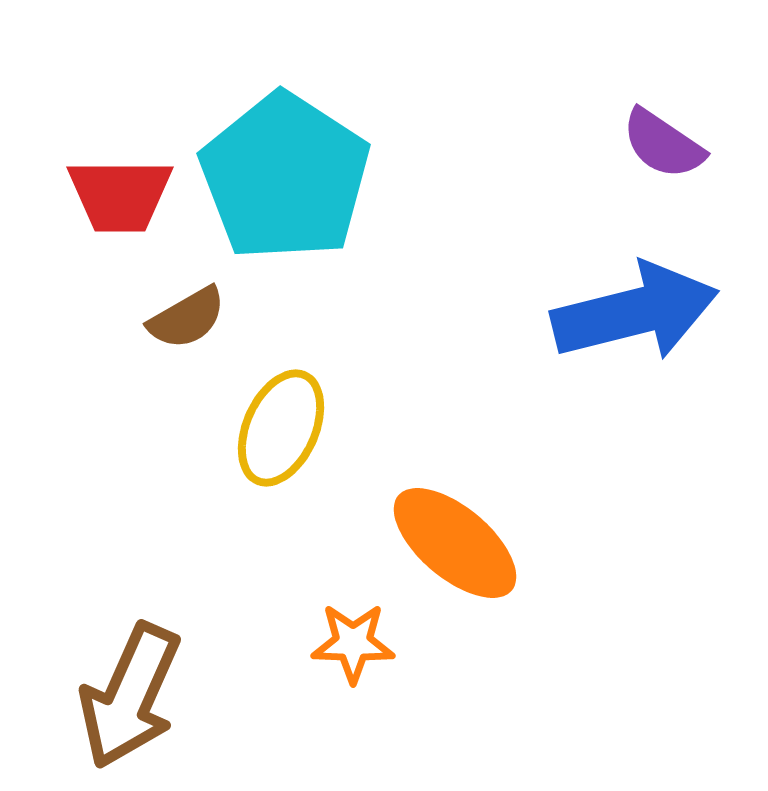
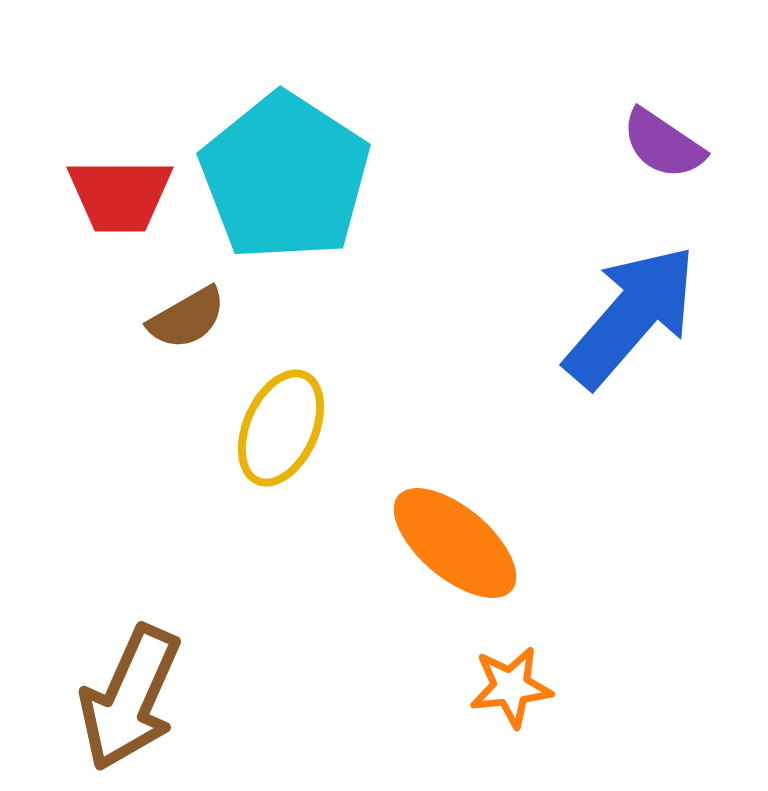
blue arrow: moved 4 px left, 4 px down; rotated 35 degrees counterclockwise
orange star: moved 158 px right, 44 px down; rotated 8 degrees counterclockwise
brown arrow: moved 2 px down
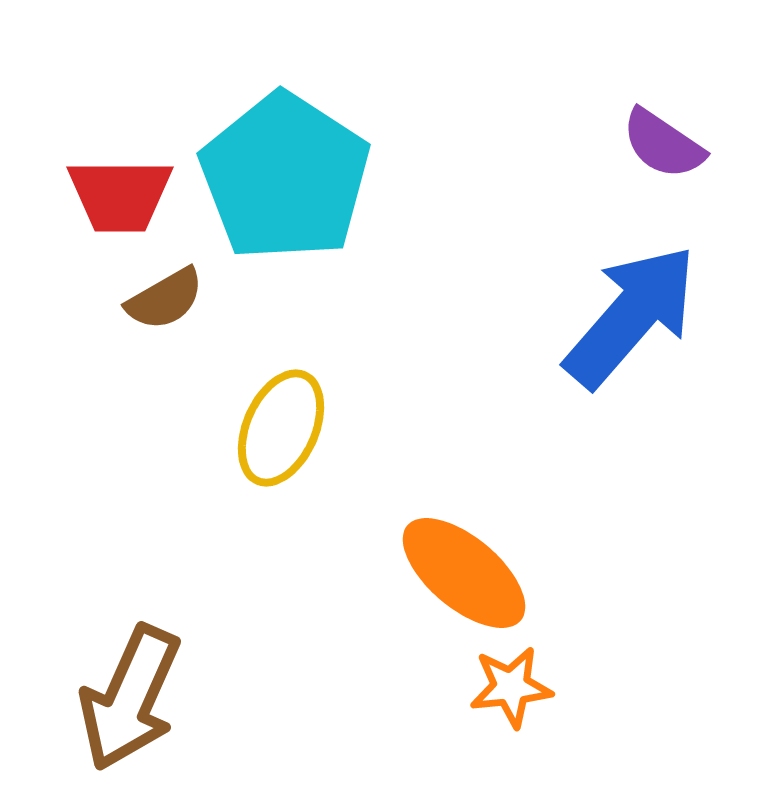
brown semicircle: moved 22 px left, 19 px up
orange ellipse: moved 9 px right, 30 px down
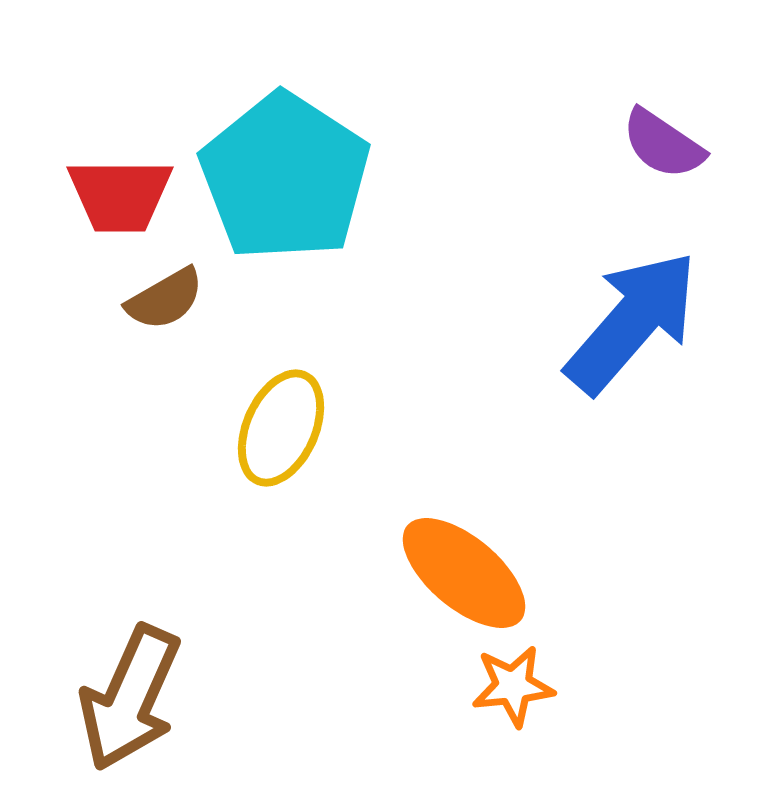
blue arrow: moved 1 px right, 6 px down
orange star: moved 2 px right, 1 px up
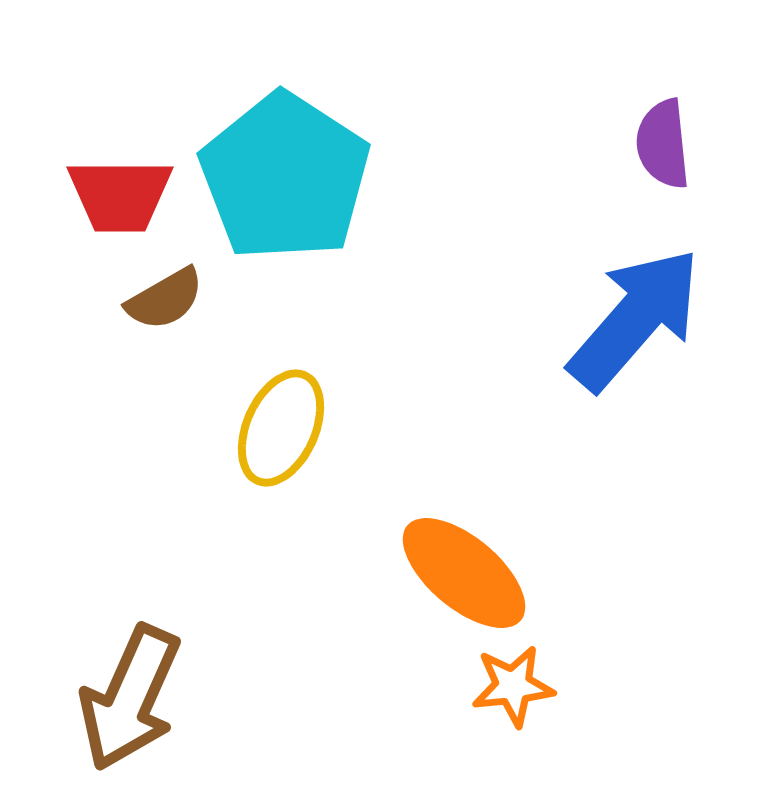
purple semicircle: rotated 50 degrees clockwise
blue arrow: moved 3 px right, 3 px up
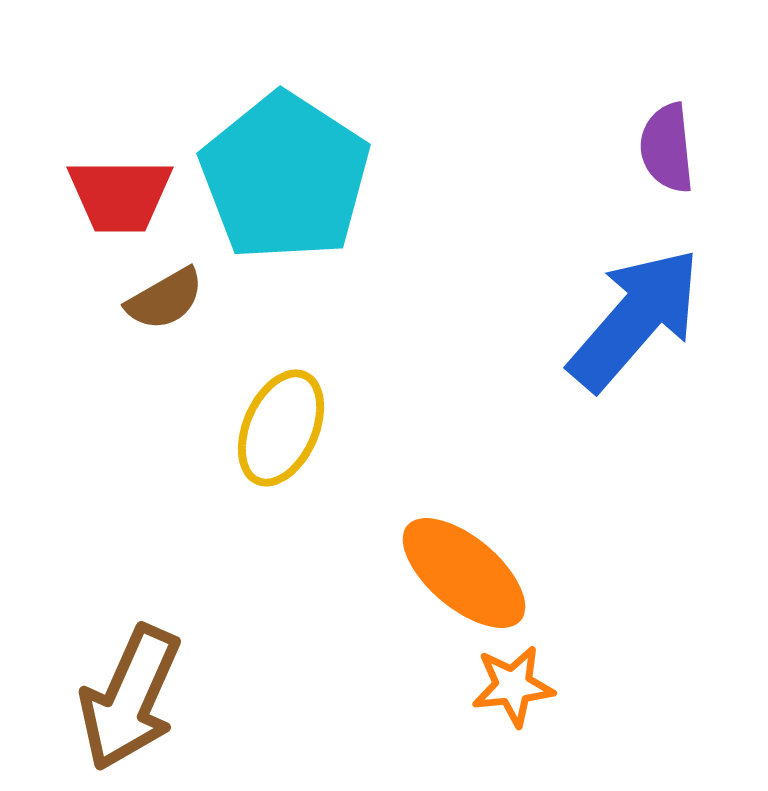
purple semicircle: moved 4 px right, 4 px down
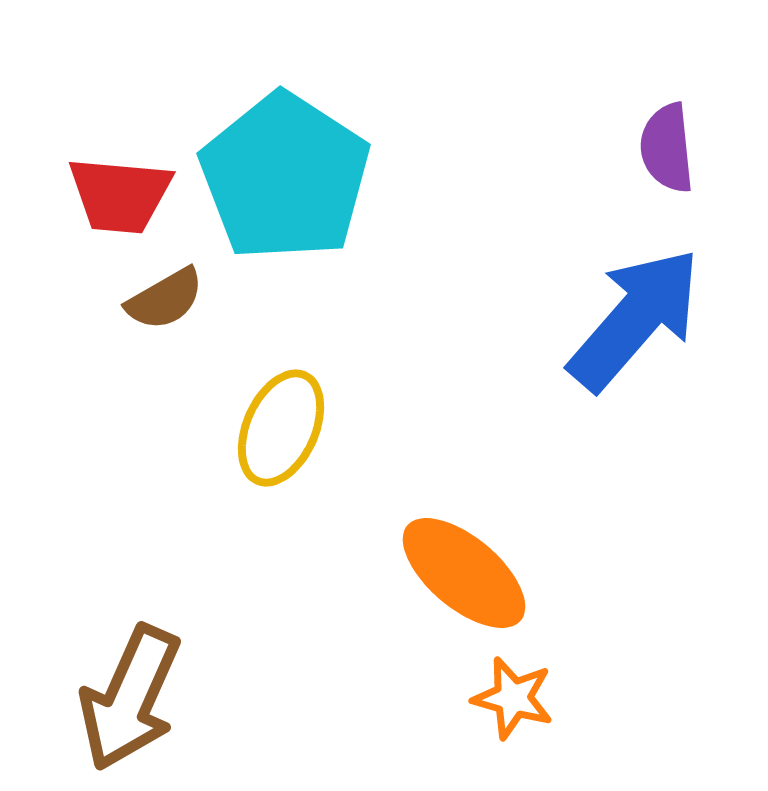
red trapezoid: rotated 5 degrees clockwise
orange star: moved 12 px down; rotated 22 degrees clockwise
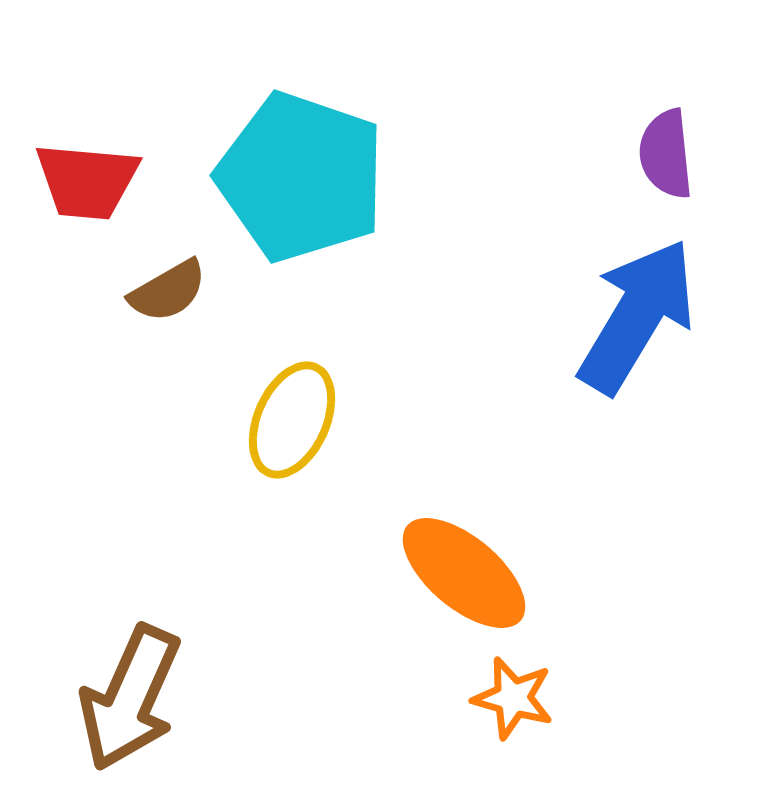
purple semicircle: moved 1 px left, 6 px down
cyan pentagon: moved 16 px right; rotated 14 degrees counterclockwise
red trapezoid: moved 33 px left, 14 px up
brown semicircle: moved 3 px right, 8 px up
blue arrow: moved 2 px right, 3 px up; rotated 10 degrees counterclockwise
yellow ellipse: moved 11 px right, 8 px up
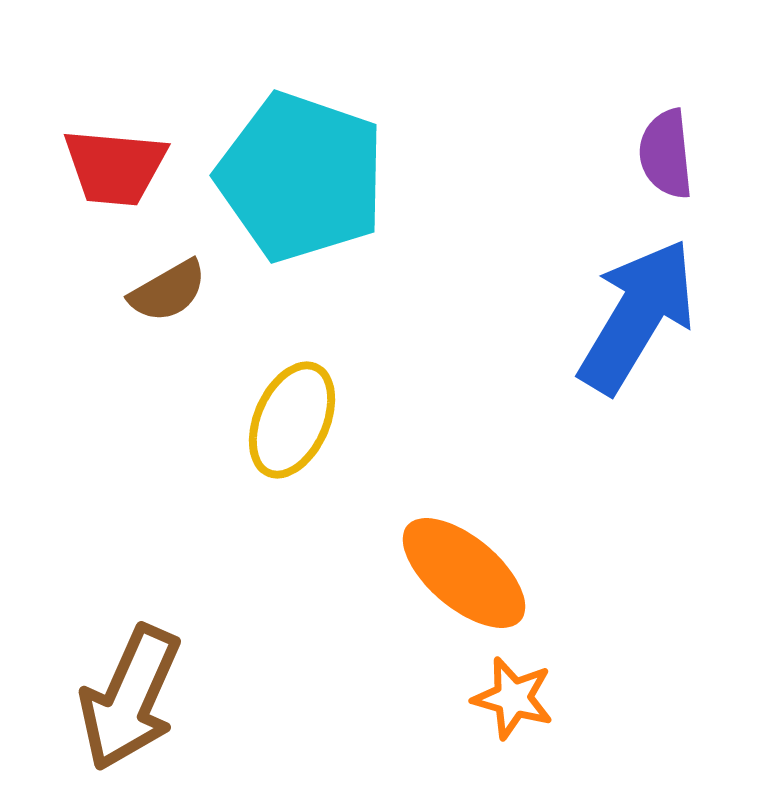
red trapezoid: moved 28 px right, 14 px up
